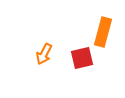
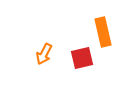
orange rectangle: rotated 28 degrees counterclockwise
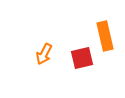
orange rectangle: moved 2 px right, 4 px down
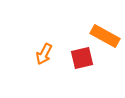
orange rectangle: rotated 48 degrees counterclockwise
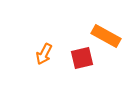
orange rectangle: moved 1 px right
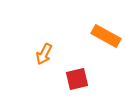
red square: moved 5 px left, 21 px down
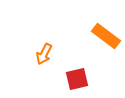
orange rectangle: rotated 8 degrees clockwise
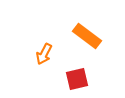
orange rectangle: moved 19 px left
